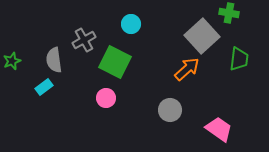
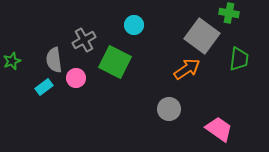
cyan circle: moved 3 px right, 1 px down
gray square: rotated 12 degrees counterclockwise
orange arrow: rotated 8 degrees clockwise
pink circle: moved 30 px left, 20 px up
gray circle: moved 1 px left, 1 px up
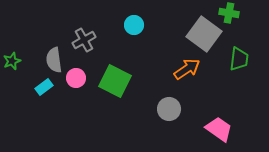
gray square: moved 2 px right, 2 px up
green square: moved 19 px down
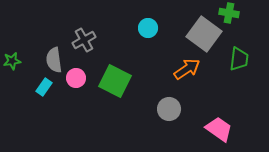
cyan circle: moved 14 px right, 3 px down
green star: rotated 12 degrees clockwise
cyan rectangle: rotated 18 degrees counterclockwise
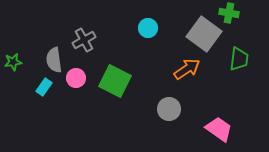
green star: moved 1 px right, 1 px down
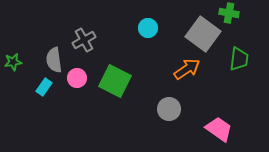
gray square: moved 1 px left
pink circle: moved 1 px right
